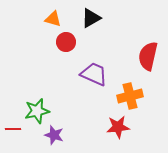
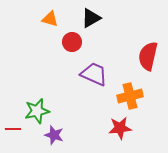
orange triangle: moved 3 px left
red circle: moved 6 px right
red star: moved 2 px right, 1 px down
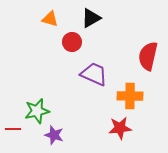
orange cross: rotated 15 degrees clockwise
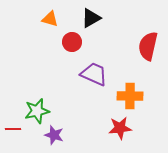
red semicircle: moved 10 px up
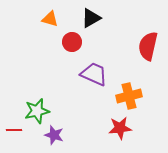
orange cross: moved 1 px left; rotated 15 degrees counterclockwise
red line: moved 1 px right, 1 px down
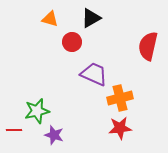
orange cross: moved 9 px left, 2 px down
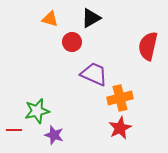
red star: rotated 20 degrees counterclockwise
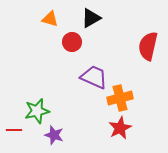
purple trapezoid: moved 3 px down
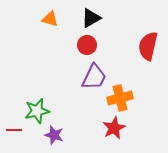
red circle: moved 15 px right, 3 px down
purple trapezoid: rotated 92 degrees clockwise
red star: moved 6 px left
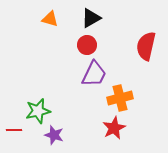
red semicircle: moved 2 px left
purple trapezoid: moved 3 px up
green star: moved 1 px right
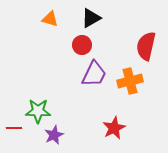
red circle: moved 5 px left
orange cross: moved 10 px right, 17 px up
green star: rotated 15 degrees clockwise
red line: moved 2 px up
purple star: rotated 30 degrees clockwise
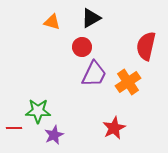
orange triangle: moved 2 px right, 3 px down
red circle: moved 2 px down
orange cross: moved 2 px left, 1 px down; rotated 20 degrees counterclockwise
